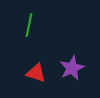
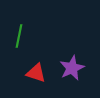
green line: moved 10 px left, 11 px down
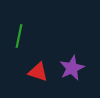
red triangle: moved 2 px right, 1 px up
